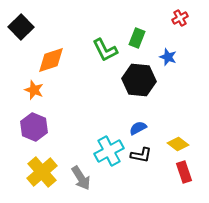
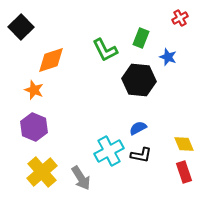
green rectangle: moved 4 px right
yellow diamond: moved 6 px right; rotated 30 degrees clockwise
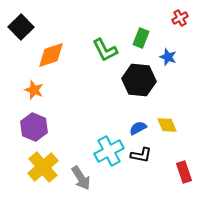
orange diamond: moved 5 px up
yellow diamond: moved 17 px left, 19 px up
yellow cross: moved 1 px right, 5 px up
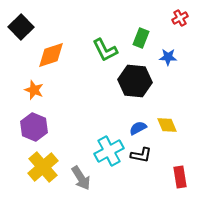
blue star: rotated 18 degrees counterclockwise
black hexagon: moved 4 px left, 1 px down
red rectangle: moved 4 px left, 5 px down; rotated 10 degrees clockwise
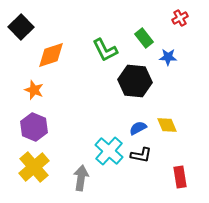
green rectangle: moved 3 px right; rotated 60 degrees counterclockwise
cyan cross: rotated 20 degrees counterclockwise
yellow cross: moved 9 px left
gray arrow: rotated 140 degrees counterclockwise
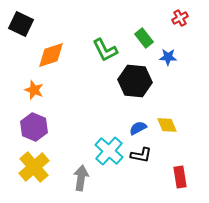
black square: moved 3 px up; rotated 20 degrees counterclockwise
